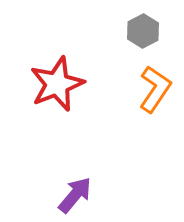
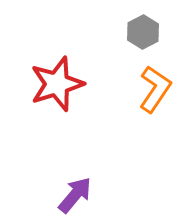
gray hexagon: moved 1 px down
red star: rotated 4 degrees clockwise
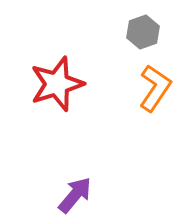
gray hexagon: rotated 8 degrees clockwise
orange L-shape: moved 1 px up
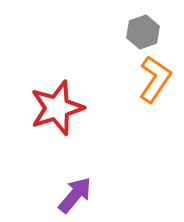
red star: moved 24 px down
orange L-shape: moved 9 px up
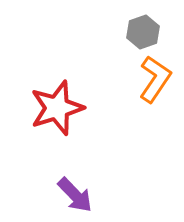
purple arrow: rotated 96 degrees clockwise
